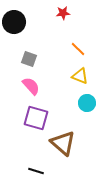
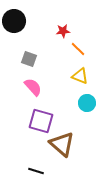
red star: moved 18 px down
black circle: moved 1 px up
pink semicircle: moved 2 px right, 1 px down
purple square: moved 5 px right, 3 px down
brown triangle: moved 1 px left, 1 px down
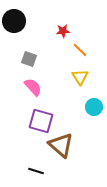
orange line: moved 2 px right, 1 px down
yellow triangle: moved 1 px down; rotated 36 degrees clockwise
cyan circle: moved 7 px right, 4 px down
brown triangle: moved 1 px left, 1 px down
